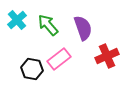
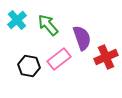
purple semicircle: moved 1 px left, 10 px down
red cross: moved 1 px left, 1 px down
black hexagon: moved 3 px left, 3 px up
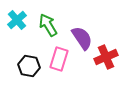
green arrow: rotated 10 degrees clockwise
purple semicircle: rotated 15 degrees counterclockwise
pink rectangle: rotated 35 degrees counterclockwise
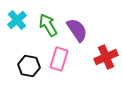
purple semicircle: moved 5 px left, 8 px up
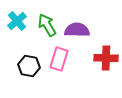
cyan cross: moved 1 px down
green arrow: moved 1 px left
purple semicircle: rotated 55 degrees counterclockwise
red cross: moved 1 px down; rotated 25 degrees clockwise
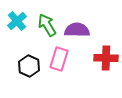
black hexagon: rotated 15 degrees clockwise
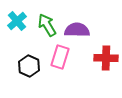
pink rectangle: moved 1 px right, 2 px up
